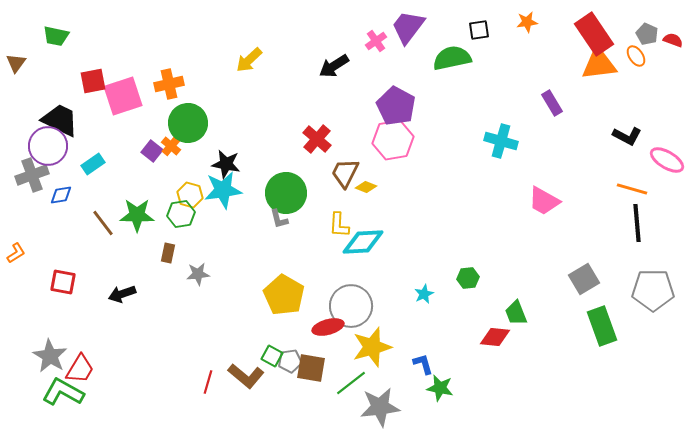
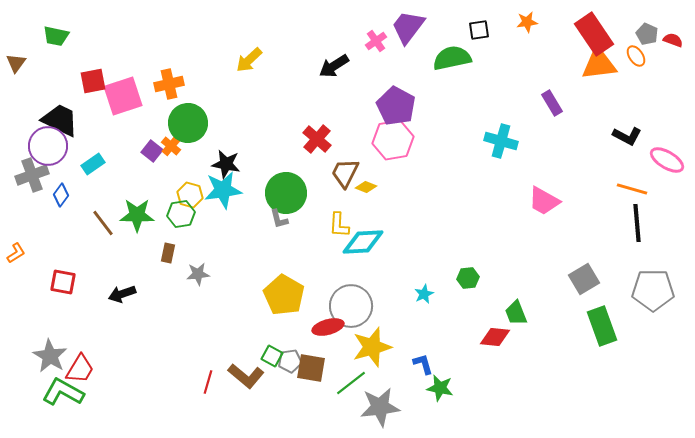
blue diamond at (61, 195): rotated 45 degrees counterclockwise
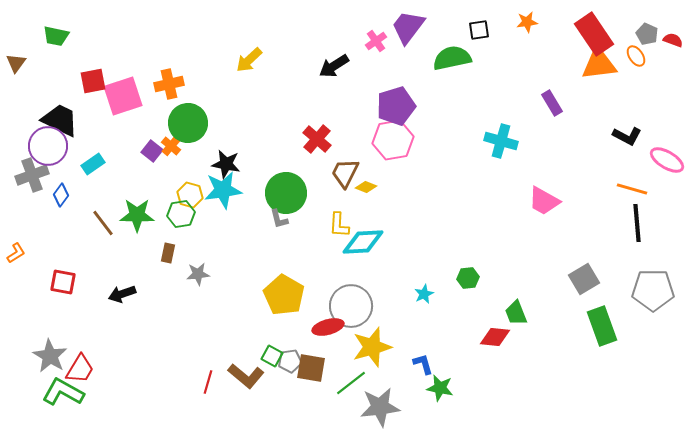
purple pentagon at (396, 106): rotated 27 degrees clockwise
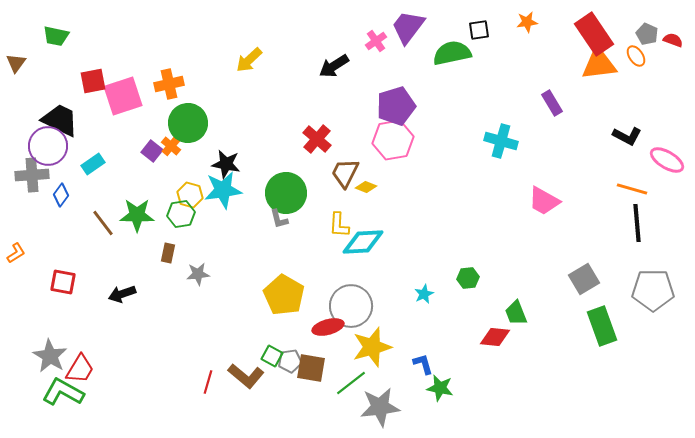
green semicircle at (452, 58): moved 5 px up
gray cross at (32, 175): rotated 16 degrees clockwise
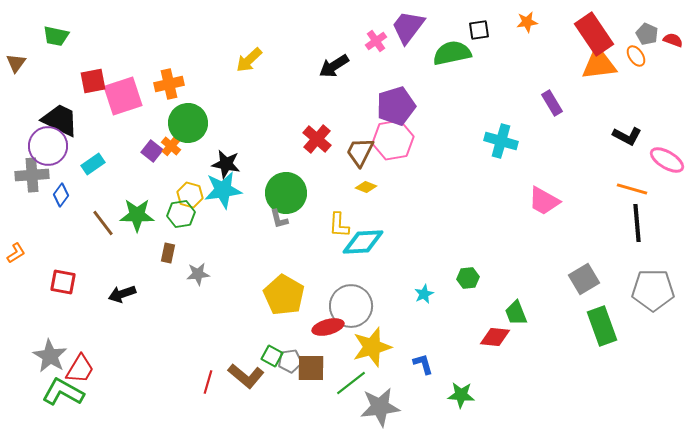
brown trapezoid at (345, 173): moved 15 px right, 21 px up
brown square at (311, 368): rotated 8 degrees counterclockwise
green star at (440, 388): moved 21 px right, 7 px down; rotated 8 degrees counterclockwise
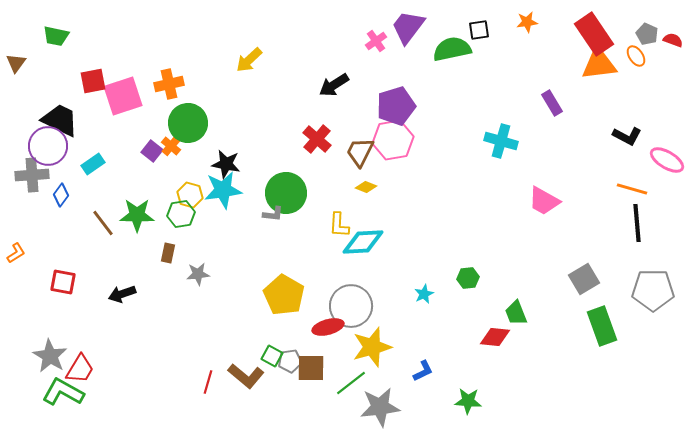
green semicircle at (452, 53): moved 4 px up
black arrow at (334, 66): moved 19 px down
gray L-shape at (279, 219): moved 6 px left, 5 px up; rotated 70 degrees counterclockwise
blue L-shape at (423, 364): moved 7 px down; rotated 80 degrees clockwise
green star at (461, 395): moved 7 px right, 6 px down
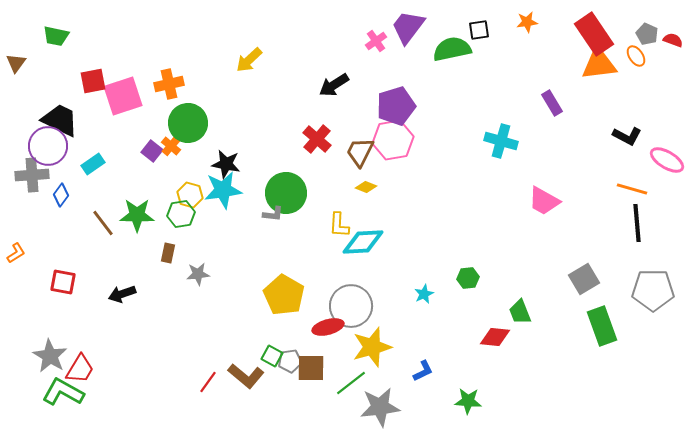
green trapezoid at (516, 313): moved 4 px right, 1 px up
red line at (208, 382): rotated 20 degrees clockwise
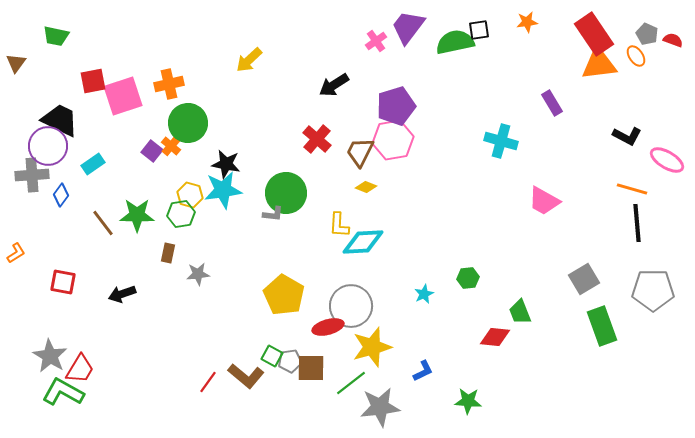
green semicircle at (452, 49): moved 3 px right, 7 px up
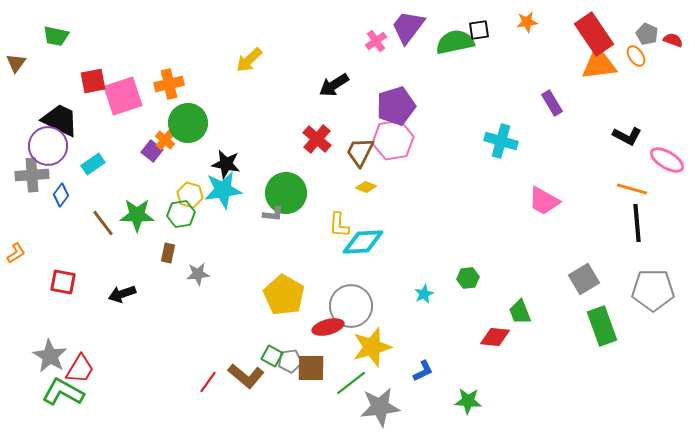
orange cross at (171, 146): moved 6 px left, 6 px up
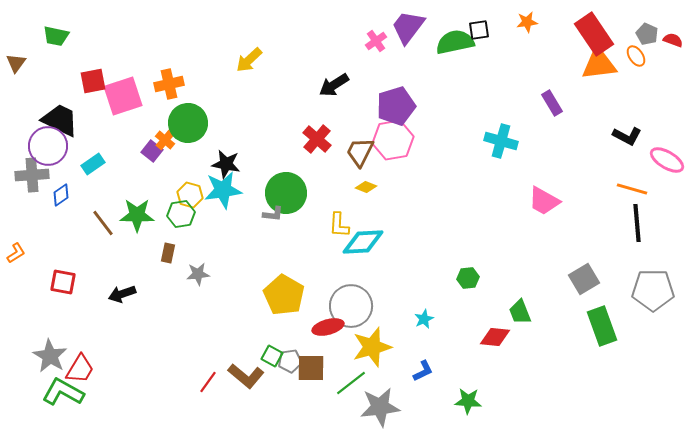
blue diamond at (61, 195): rotated 20 degrees clockwise
cyan star at (424, 294): moved 25 px down
